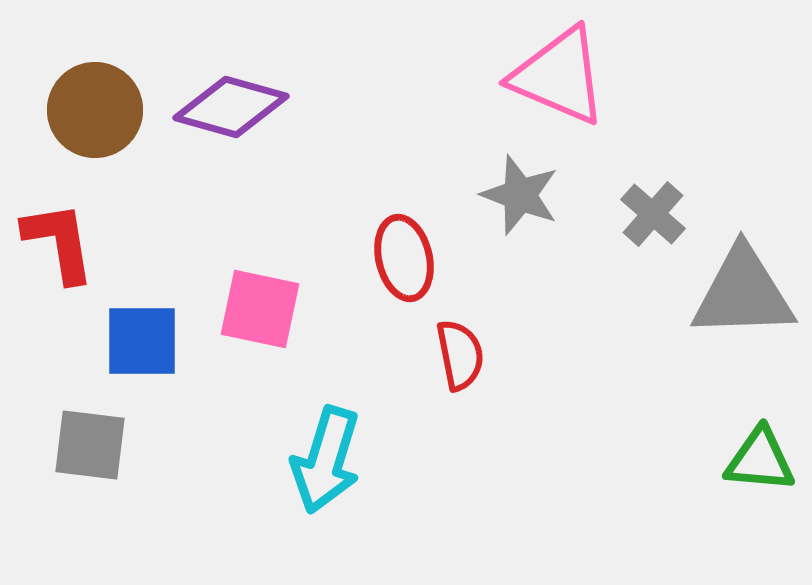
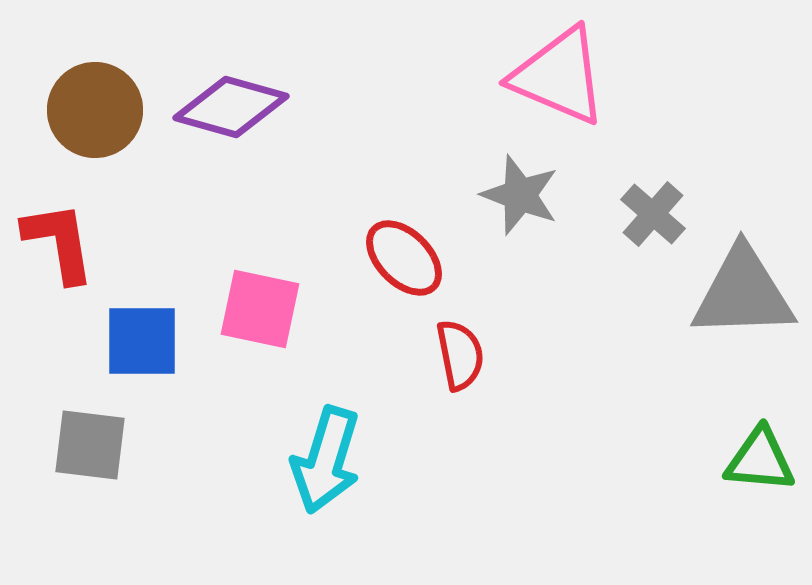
red ellipse: rotated 32 degrees counterclockwise
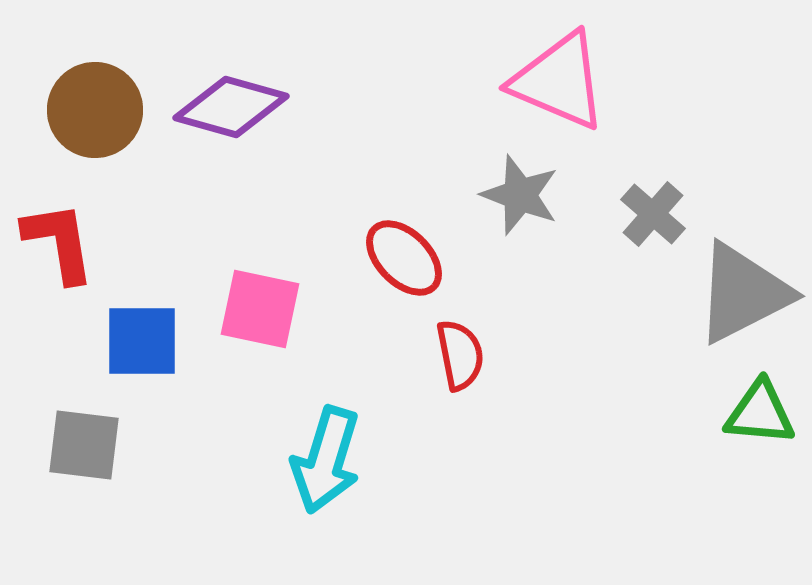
pink triangle: moved 5 px down
gray triangle: rotated 25 degrees counterclockwise
gray square: moved 6 px left
green triangle: moved 47 px up
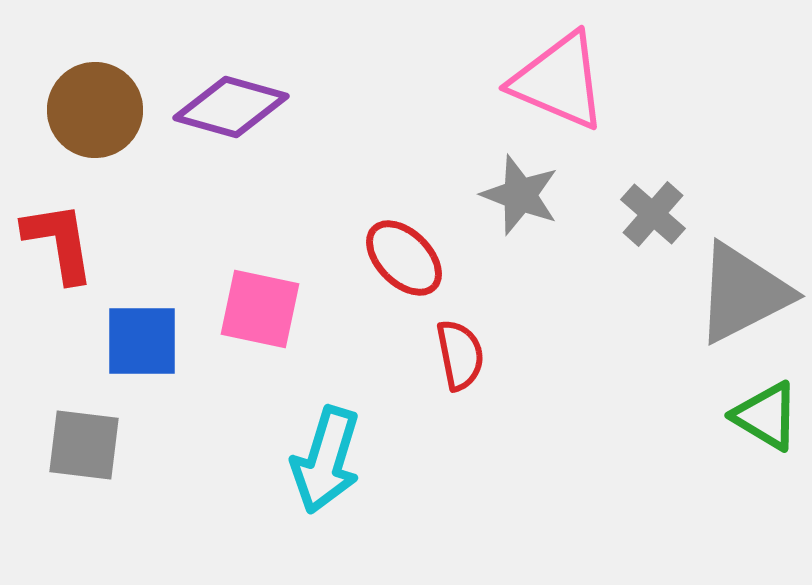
green triangle: moved 6 px right, 3 px down; rotated 26 degrees clockwise
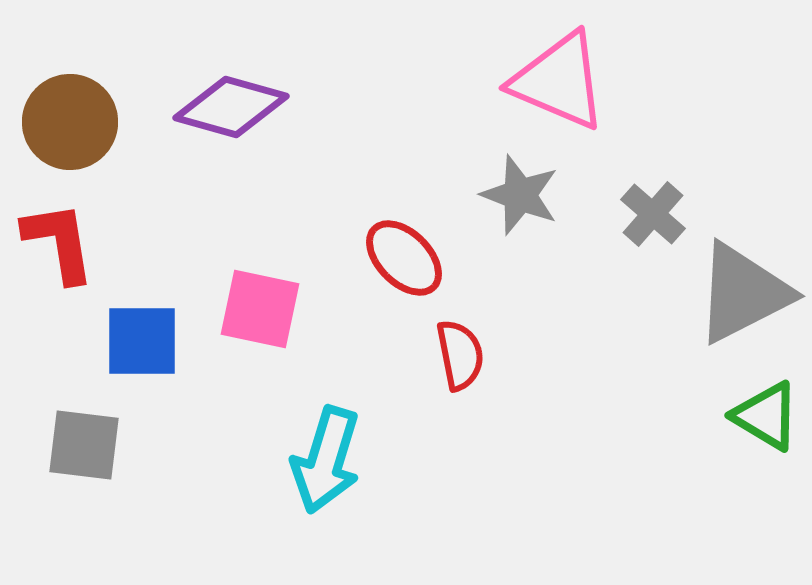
brown circle: moved 25 px left, 12 px down
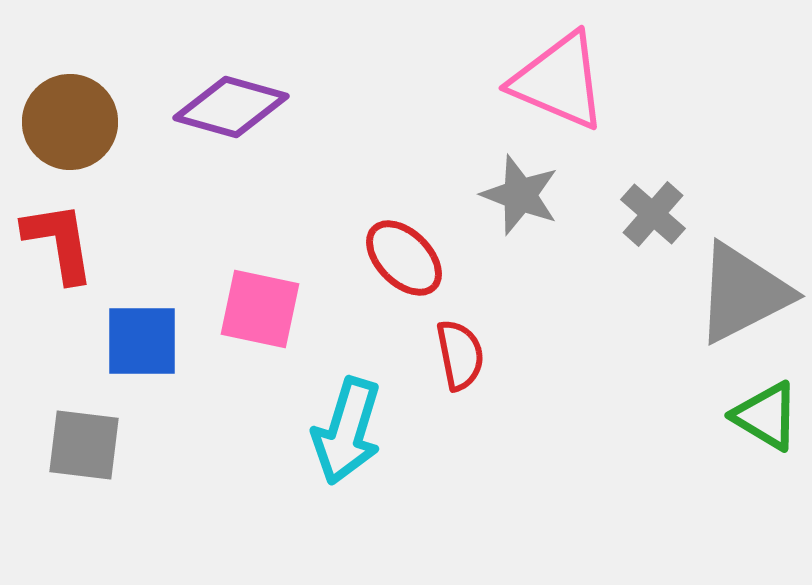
cyan arrow: moved 21 px right, 29 px up
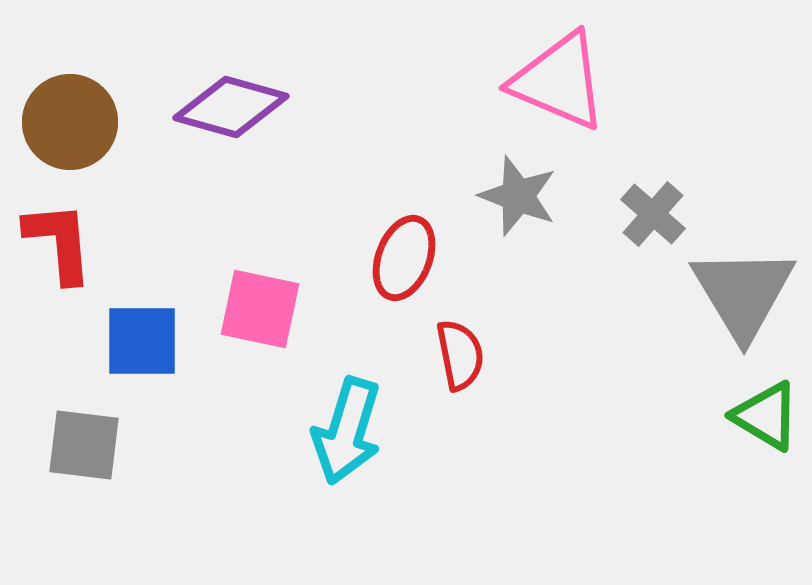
gray star: moved 2 px left, 1 px down
red L-shape: rotated 4 degrees clockwise
red ellipse: rotated 66 degrees clockwise
gray triangle: rotated 34 degrees counterclockwise
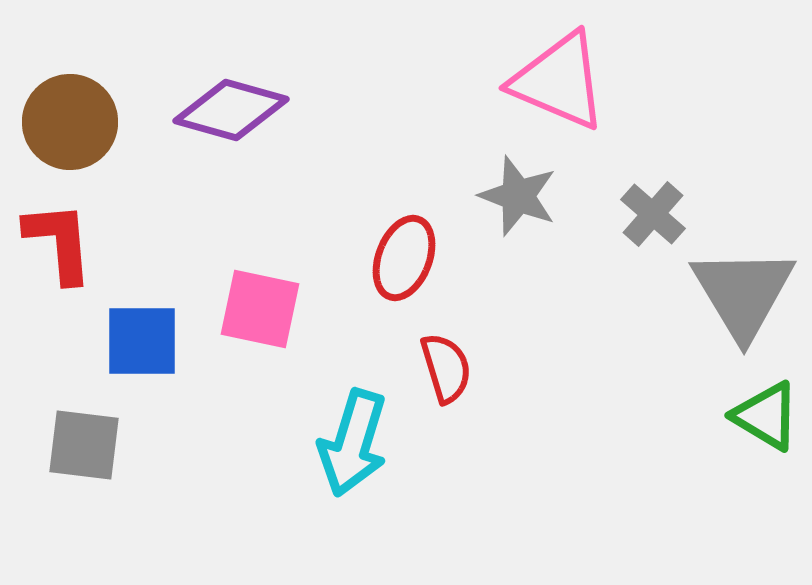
purple diamond: moved 3 px down
red semicircle: moved 14 px left, 13 px down; rotated 6 degrees counterclockwise
cyan arrow: moved 6 px right, 12 px down
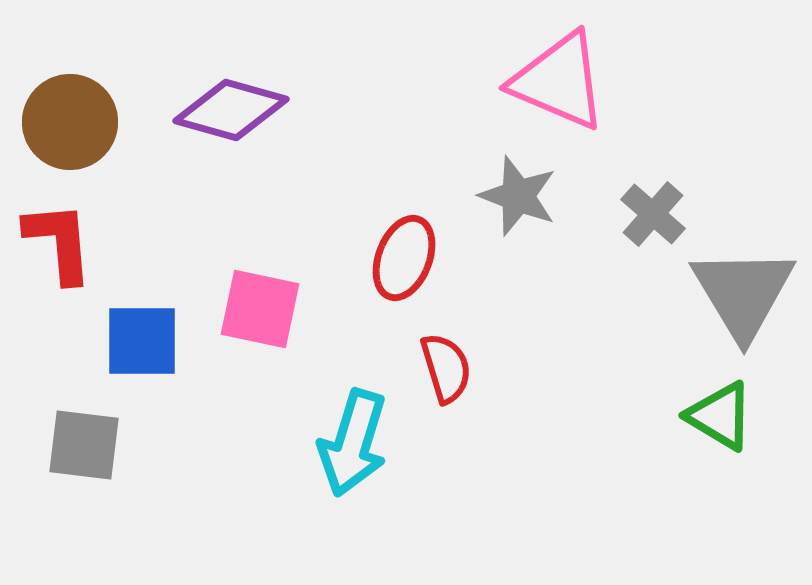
green triangle: moved 46 px left
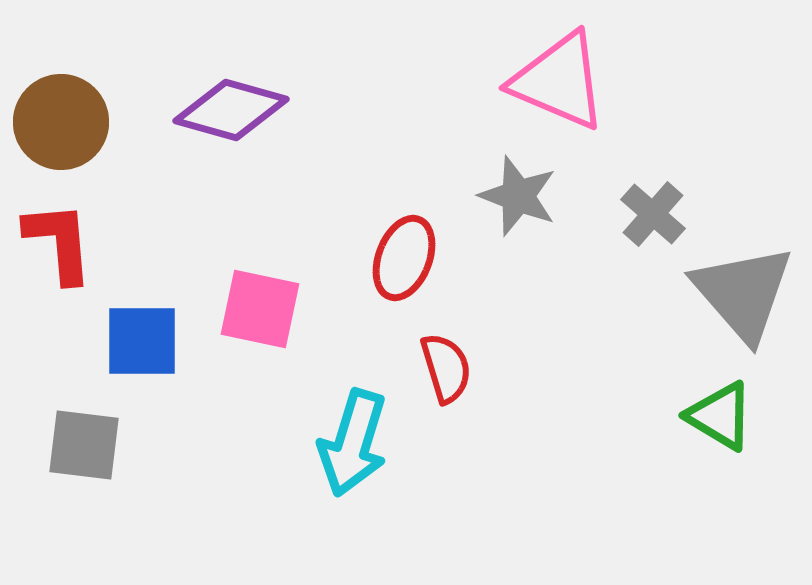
brown circle: moved 9 px left
gray triangle: rotated 10 degrees counterclockwise
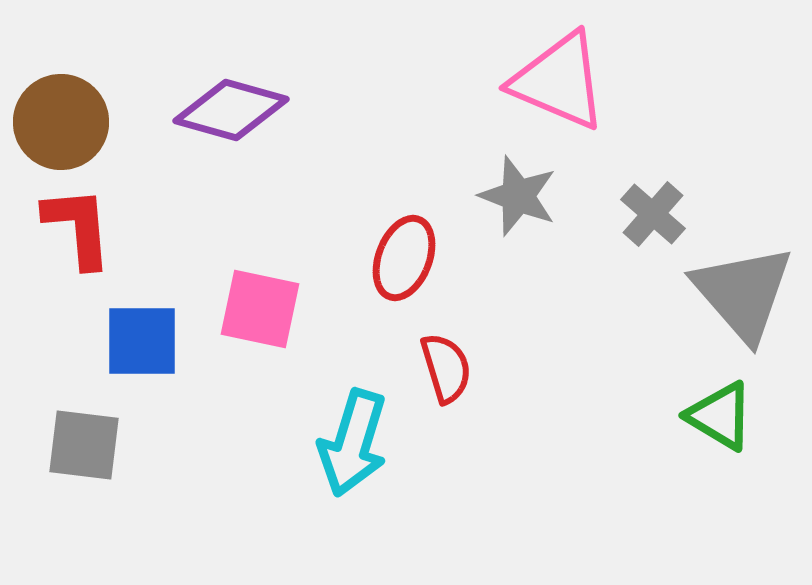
red L-shape: moved 19 px right, 15 px up
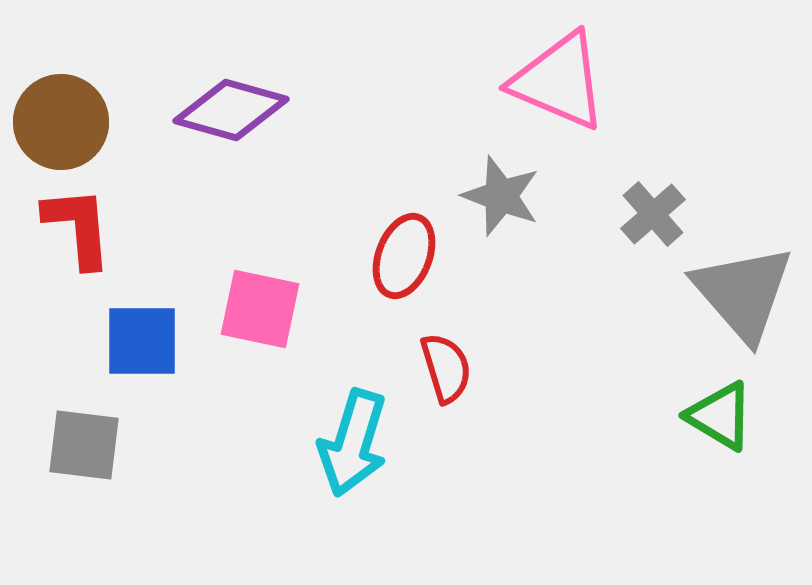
gray star: moved 17 px left
gray cross: rotated 8 degrees clockwise
red ellipse: moved 2 px up
